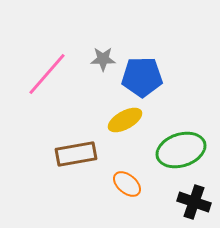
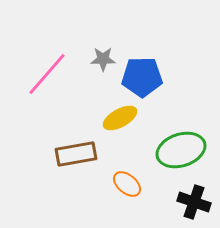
yellow ellipse: moved 5 px left, 2 px up
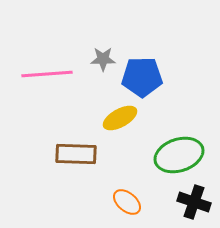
pink line: rotated 45 degrees clockwise
green ellipse: moved 2 px left, 5 px down
brown rectangle: rotated 12 degrees clockwise
orange ellipse: moved 18 px down
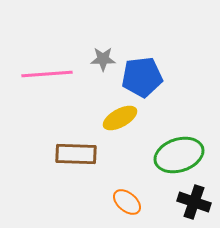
blue pentagon: rotated 6 degrees counterclockwise
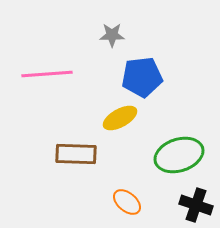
gray star: moved 9 px right, 24 px up
black cross: moved 2 px right, 3 px down
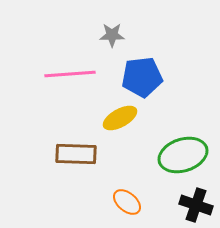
pink line: moved 23 px right
green ellipse: moved 4 px right
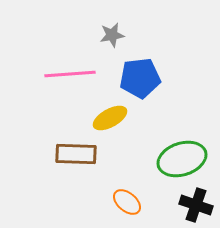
gray star: rotated 10 degrees counterclockwise
blue pentagon: moved 2 px left, 1 px down
yellow ellipse: moved 10 px left
green ellipse: moved 1 px left, 4 px down
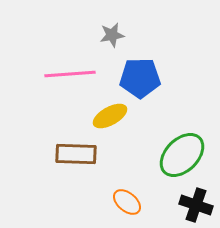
blue pentagon: rotated 6 degrees clockwise
yellow ellipse: moved 2 px up
green ellipse: moved 4 px up; rotated 27 degrees counterclockwise
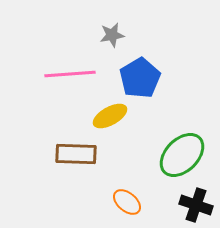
blue pentagon: rotated 30 degrees counterclockwise
